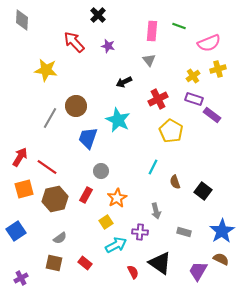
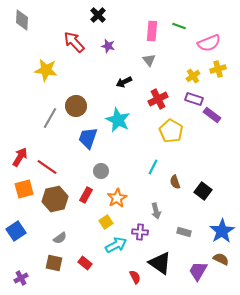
red semicircle at (133, 272): moved 2 px right, 5 px down
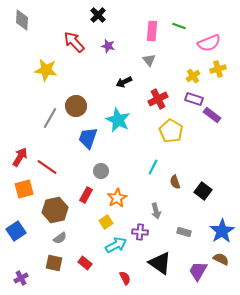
brown hexagon at (55, 199): moved 11 px down
red semicircle at (135, 277): moved 10 px left, 1 px down
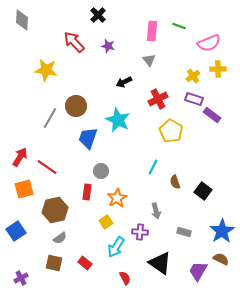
yellow cross at (218, 69): rotated 14 degrees clockwise
red rectangle at (86, 195): moved 1 px right, 3 px up; rotated 21 degrees counterclockwise
cyan arrow at (116, 245): moved 2 px down; rotated 150 degrees clockwise
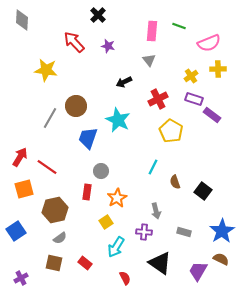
yellow cross at (193, 76): moved 2 px left
purple cross at (140, 232): moved 4 px right
